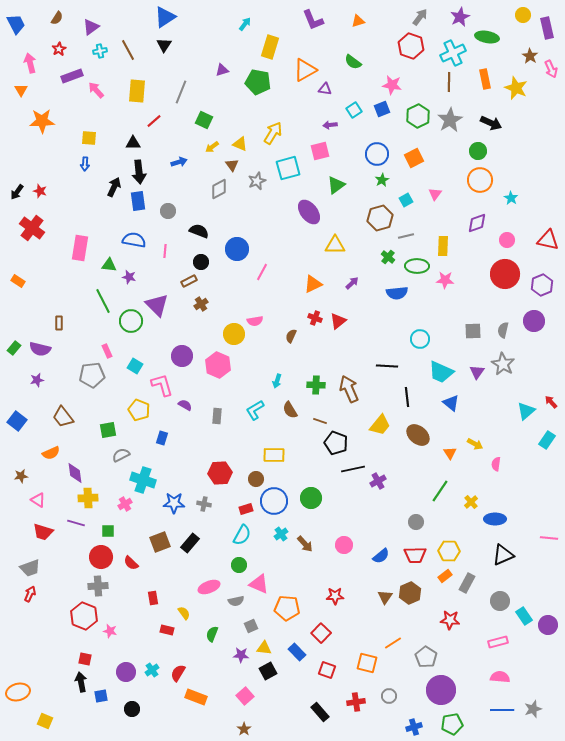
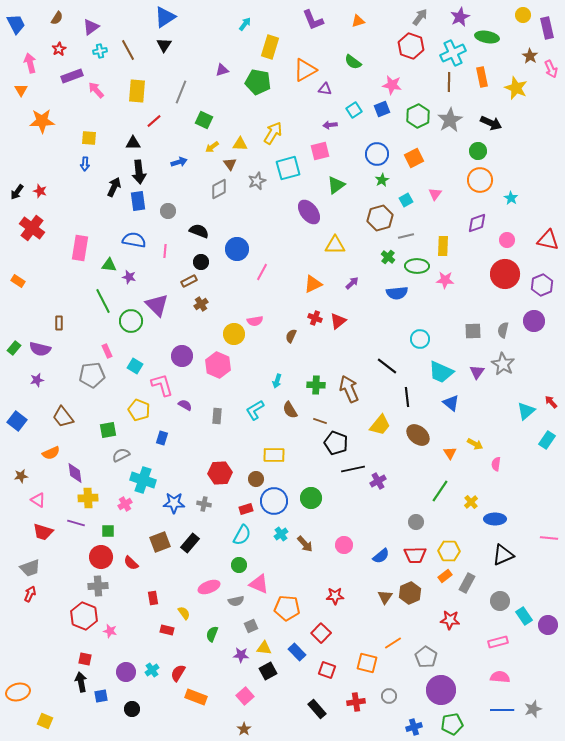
orange rectangle at (485, 79): moved 3 px left, 2 px up
yellow triangle at (240, 144): rotated 21 degrees counterclockwise
brown triangle at (232, 165): moved 2 px left, 1 px up
black line at (387, 366): rotated 35 degrees clockwise
black rectangle at (320, 712): moved 3 px left, 3 px up
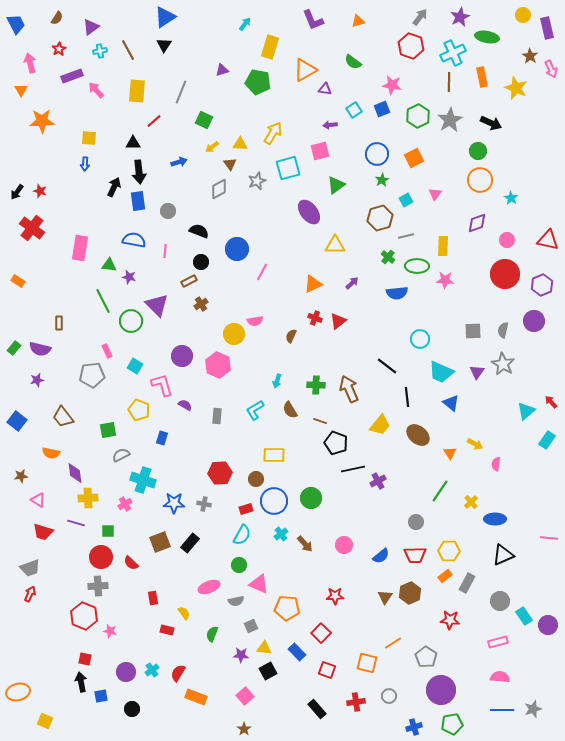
orange semicircle at (51, 453): rotated 36 degrees clockwise
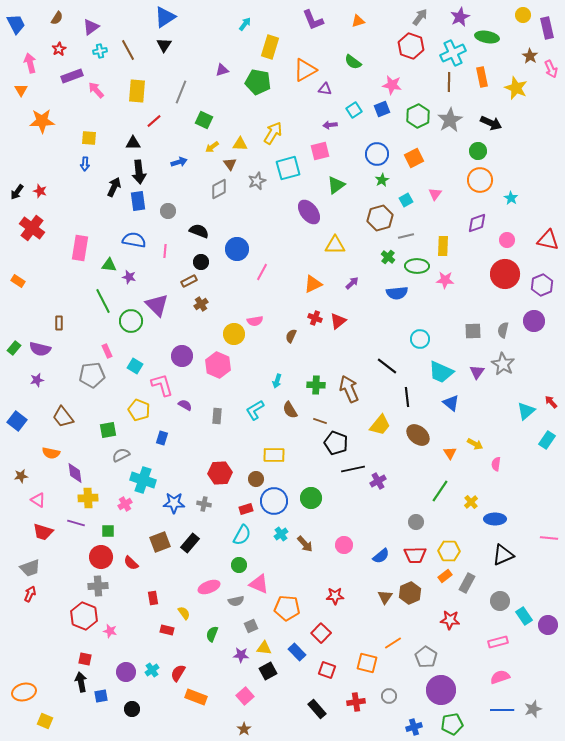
pink semicircle at (500, 677): rotated 24 degrees counterclockwise
orange ellipse at (18, 692): moved 6 px right
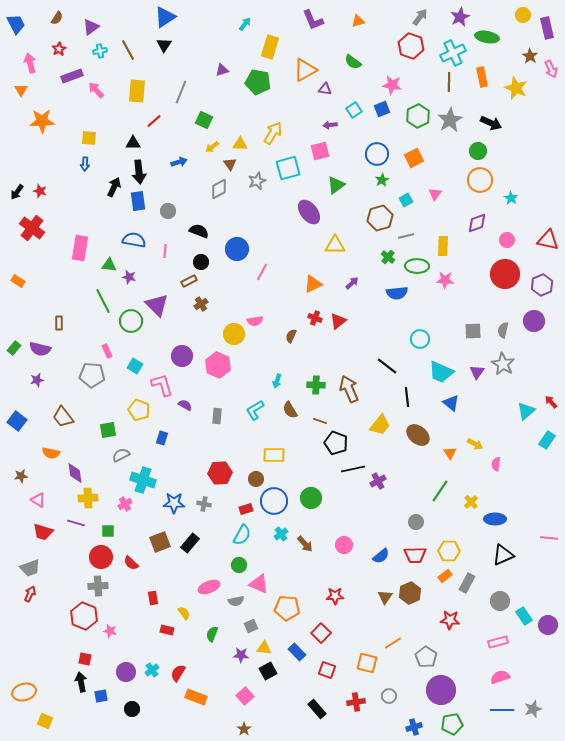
gray pentagon at (92, 375): rotated 10 degrees clockwise
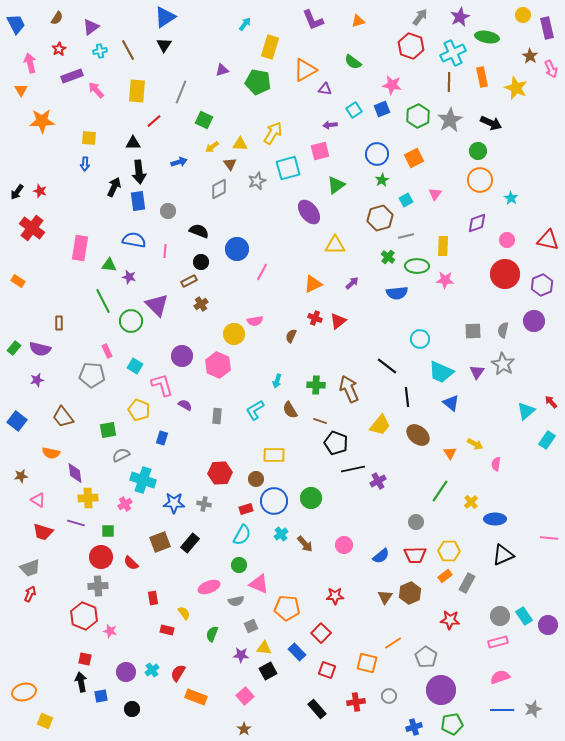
gray circle at (500, 601): moved 15 px down
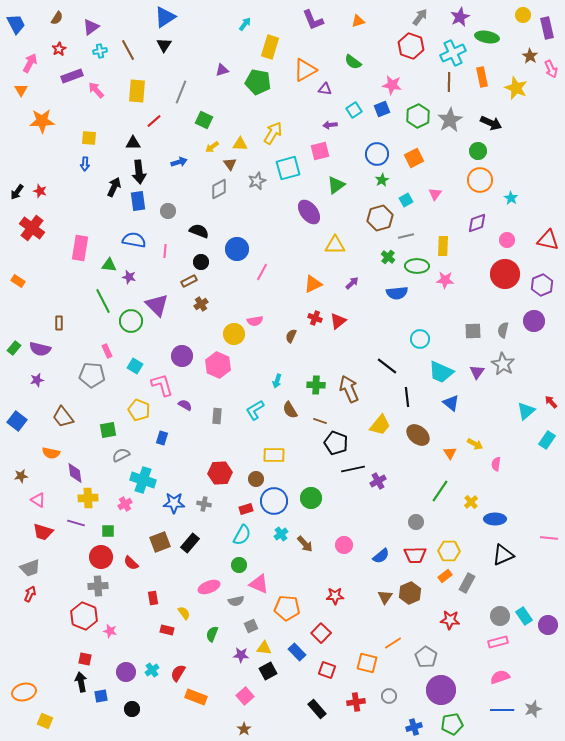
pink arrow at (30, 63): rotated 42 degrees clockwise
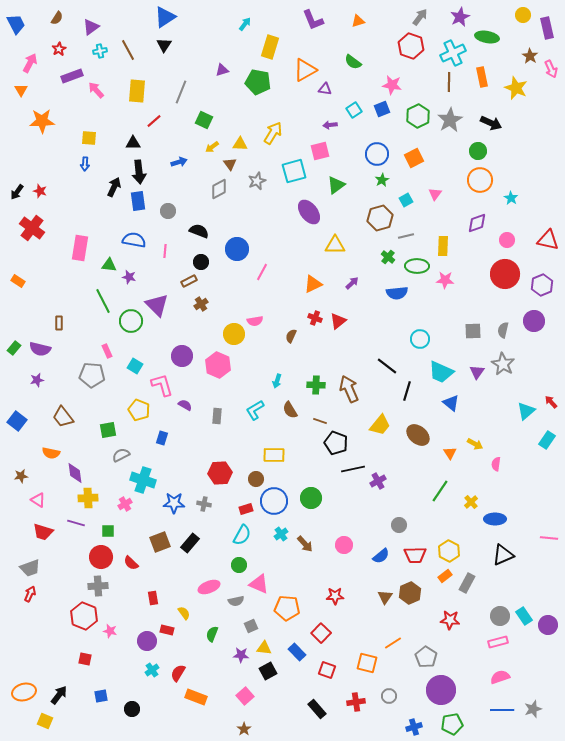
cyan square at (288, 168): moved 6 px right, 3 px down
black line at (407, 397): moved 6 px up; rotated 24 degrees clockwise
gray circle at (416, 522): moved 17 px left, 3 px down
yellow hexagon at (449, 551): rotated 25 degrees clockwise
purple circle at (126, 672): moved 21 px right, 31 px up
black arrow at (81, 682): moved 22 px left, 13 px down; rotated 48 degrees clockwise
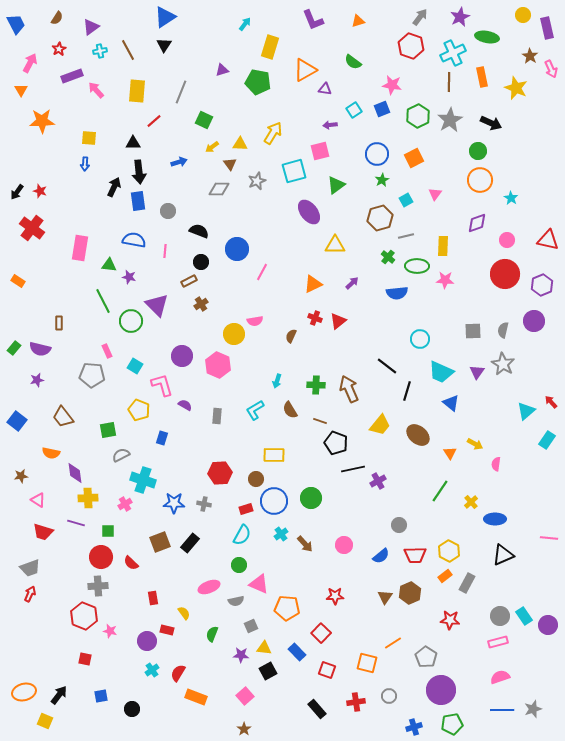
gray diamond at (219, 189): rotated 30 degrees clockwise
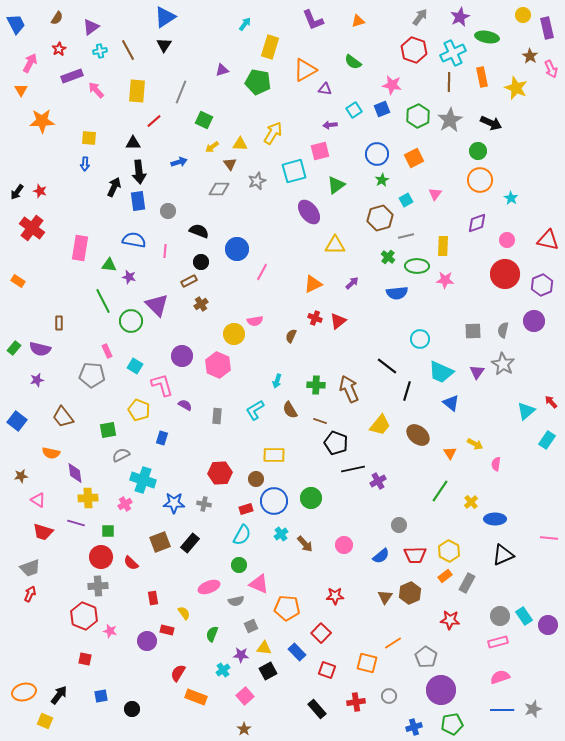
red hexagon at (411, 46): moved 3 px right, 4 px down
cyan cross at (152, 670): moved 71 px right
